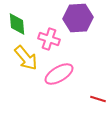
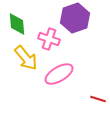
purple hexagon: moved 3 px left; rotated 16 degrees counterclockwise
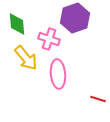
pink ellipse: moved 1 px left; rotated 64 degrees counterclockwise
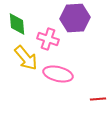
purple hexagon: rotated 16 degrees clockwise
pink cross: moved 1 px left
pink ellipse: rotated 72 degrees counterclockwise
red line: rotated 21 degrees counterclockwise
